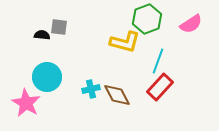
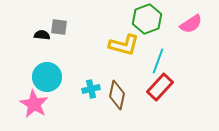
yellow L-shape: moved 1 px left, 3 px down
brown diamond: rotated 40 degrees clockwise
pink star: moved 8 px right, 1 px down
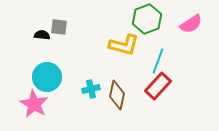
red rectangle: moved 2 px left, 1 px up
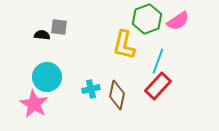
pink semicircle: moved 13 px left, 3 px up
yellow L-shape: rotated 88 degrees clockwise
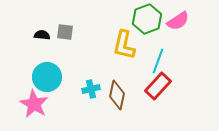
gray square: moved 6 px right, 5 px down
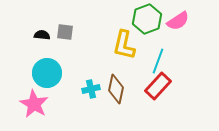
cyan circle: moved 4 px up
brown diamond: moved 1 px left, 6 px up
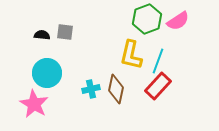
yellow L-shape: moved 7 px right, 10 px down
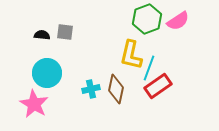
cyan line: moved 9 px left, 7 px down
red rectangle: rotated 12 degrees clockwise
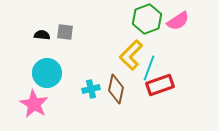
yellow L-shape: rotated 32 degrees clockwise
red rectangle: moved 2 px right, 1 px up; rotated 16 degrees clockwise
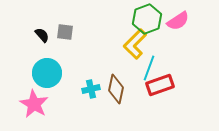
black semicircle: rotated 42 degrees clockwise
yellow L-shape: moved 4 px right, 11 px up
